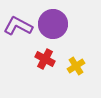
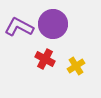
purple L-shape: moved 1 px right, 1 px down
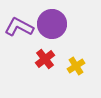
purple circle: moved 1 px left
red cross: rotated 24 degrees clockwise
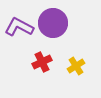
purple circle: moved 1 px right, 1 px up
red cross: moved 3 px left, 3 px down; rotated 12 degrees clockwise
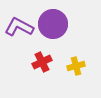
purple circle: moved 1 px down
yellow cross: rotated 18 degrees clockwise
